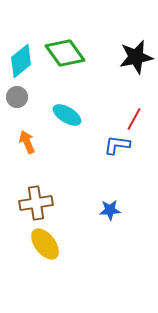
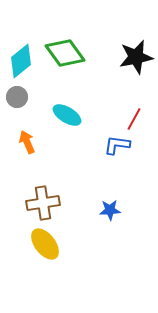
brown cross: moved 7 px right
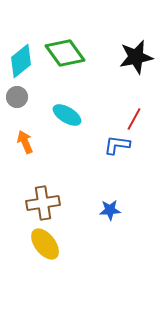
orange arrow: moved 2 px left
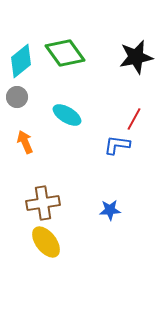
yellow ellipse: moved 1 px right, 2 px up
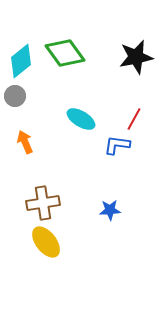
gray circle: moved 2 px left, 1 px up
cyan ellipse: moved 14 px right, 4 px down
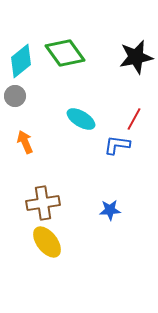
yellow ellipse: moved 1 px right
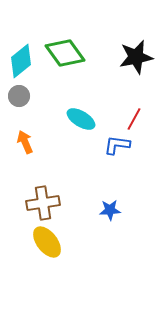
gray circle: moved 4 px right
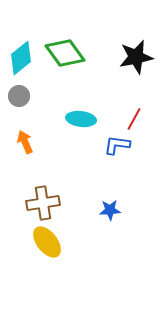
cyan diamond: moved 3 px up
cyan ellipse: rotated 24 degrees counterclockwise
